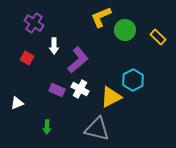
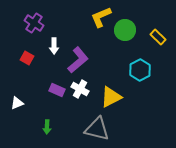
cyan hexagon: moved 7 px right, 10 px up
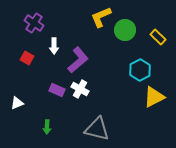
yellow triangle: moved 43 px right
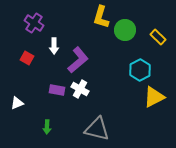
yellow L-shape: rotated 50 degrees counterclockwise
purple rectangle: rotated 14 degrees counterclockwise
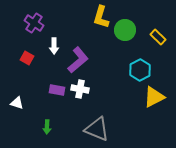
white cross: rotated 18 degrees counterclockwise
white triangle: rotated 40 degrees clockwise
gray triangle: rotated 8 degrees clockwise
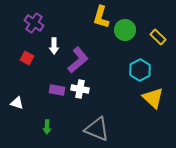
yellow triangle: moved 1 px left, 1 px down; rotated 50 degrees counterclockwise
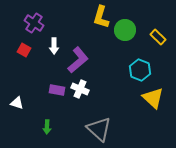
red square: moved 3 px left, 8 px up
cyan hexagon: rotated 10 degrees counterclockwise
white cross: rotated 12 degrees clockwise
gray triangle: moved 2 px right; rotated 20 degrees clockwise
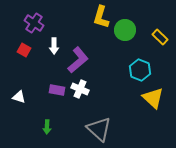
yellow rectangle: moved 2 px right
white triangle: moved 2 px right, 6 px up
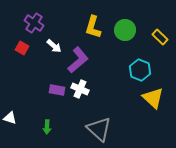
yellow L-shape: moved 8 px left, 10 px down
white arrow: rotated 49 degrees counterclockwise
red square: moved 2 px left, 2 px up
white triangle: moved 9 px left, 21 px down
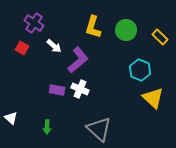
green circle: moved 1 px right
white triangle: moved 1 px right; rotated 24 degrees clockwise
